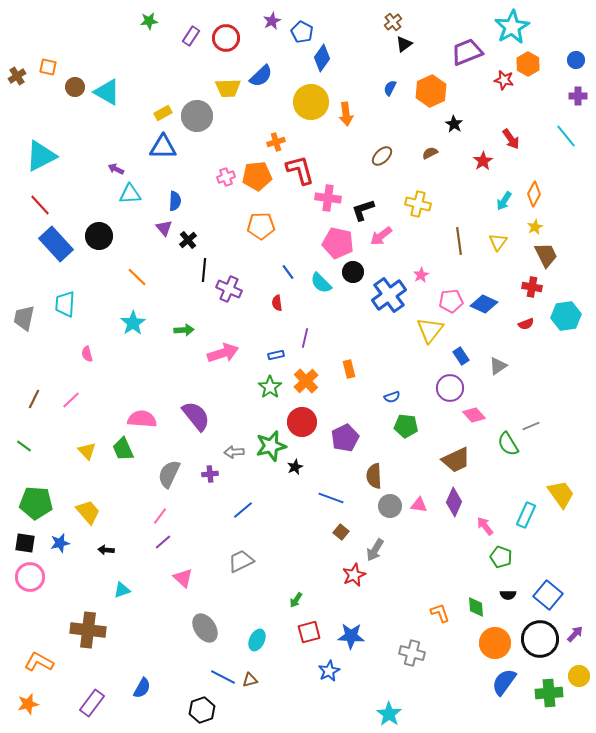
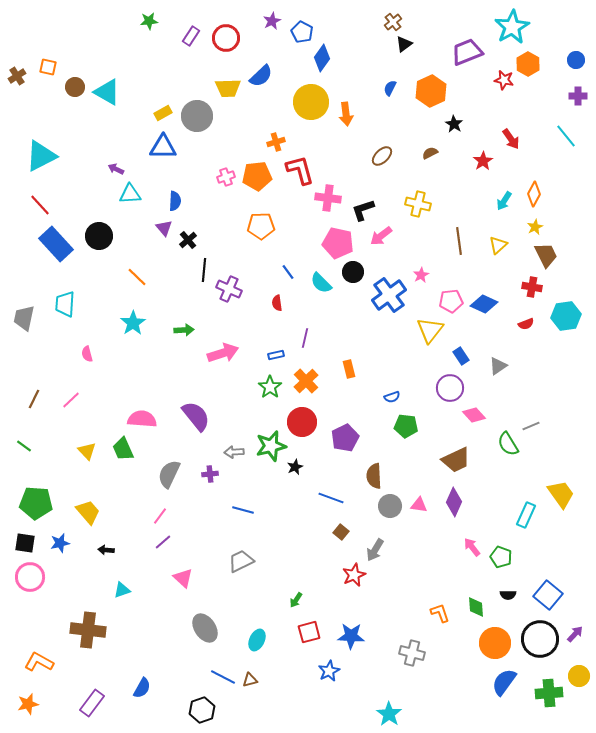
yellow triangle at (498, 242): moved 3 px down; rotated 12 degrees clockwise
blue line at (243, 510): rotated 55 degrees clockwise
pink arrow at (485, 526): moved 13 px left, 21 px down
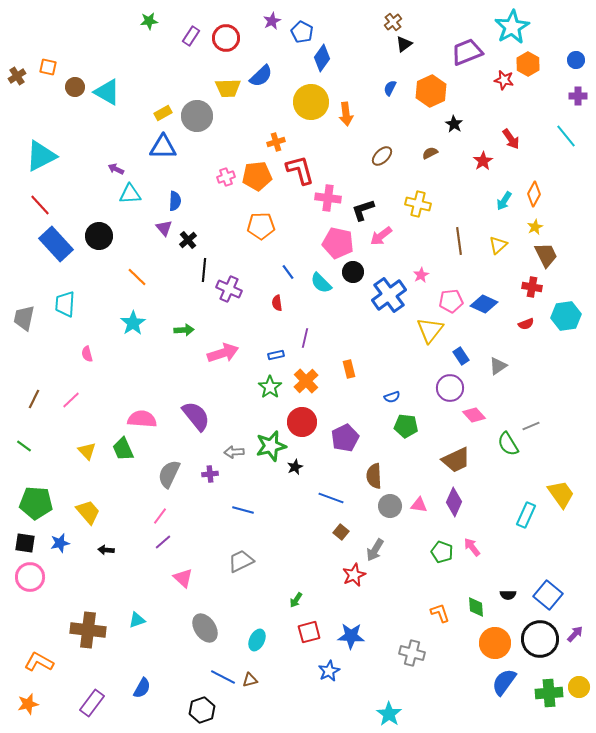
green pentagon at (501, 557): moved 59 px left, 5 px up
cyan triangle at (122, 590): moved 15 px right, 30 px down
yellow circle at (579, 676): moved 11 px down
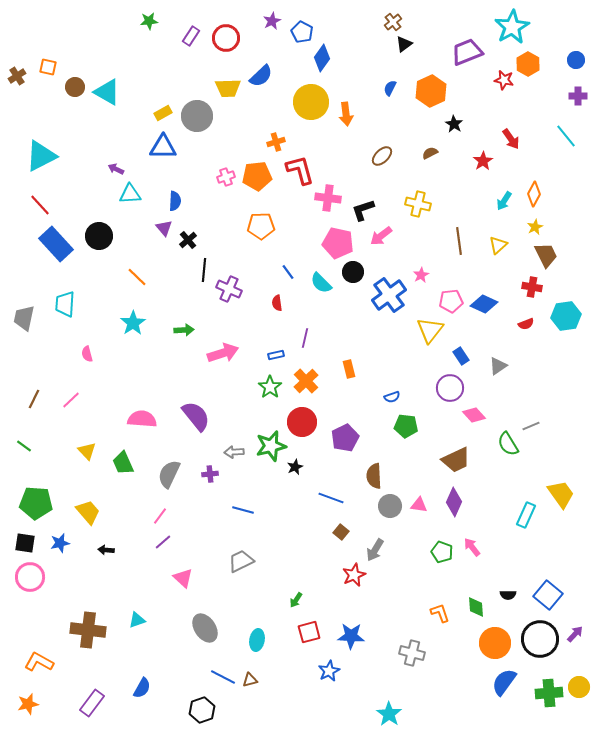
green trapezoid at (123, 449): moved 14 px down
cyan ellipse at (257, 640): rotated 15 degrees counterclockwise
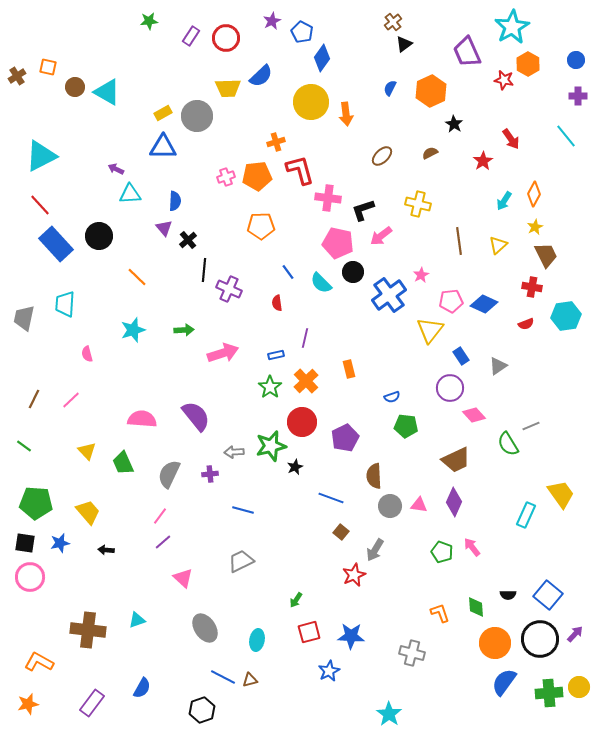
purple trapezoid at (467, 52): rotated 92 degrees counterclockwise
cyan star at (133, 323): moved 7 px down; rotated 15 degrees clockwise
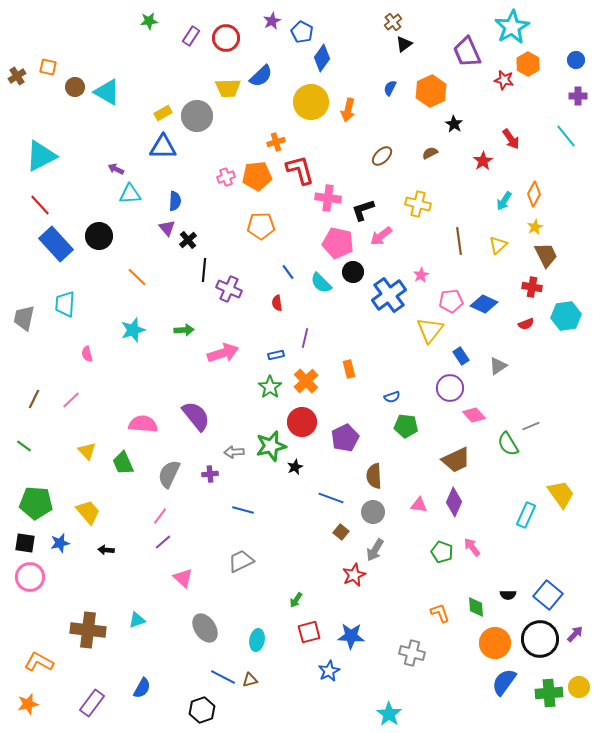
orange arrow at (346, 114): moved 2 px right, 4 px up; rotated 20 degrees clockwise
purple triangle at (164, 228): moved 3 px right
pink semicircle at (142, 419): moved 1 px right, 5 px down
gray circle at (390, 506): moved 17 px left, 6 px down
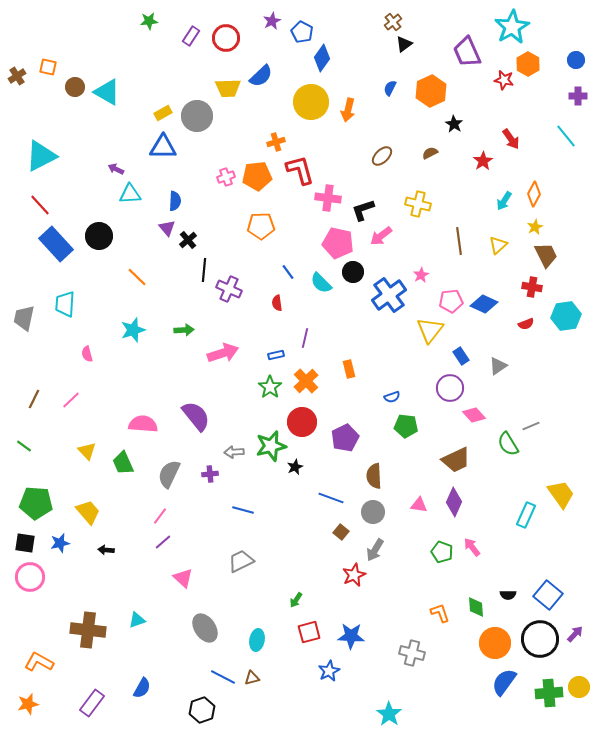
brown triangle at (250, 680): moved 2 px right, 2 px up
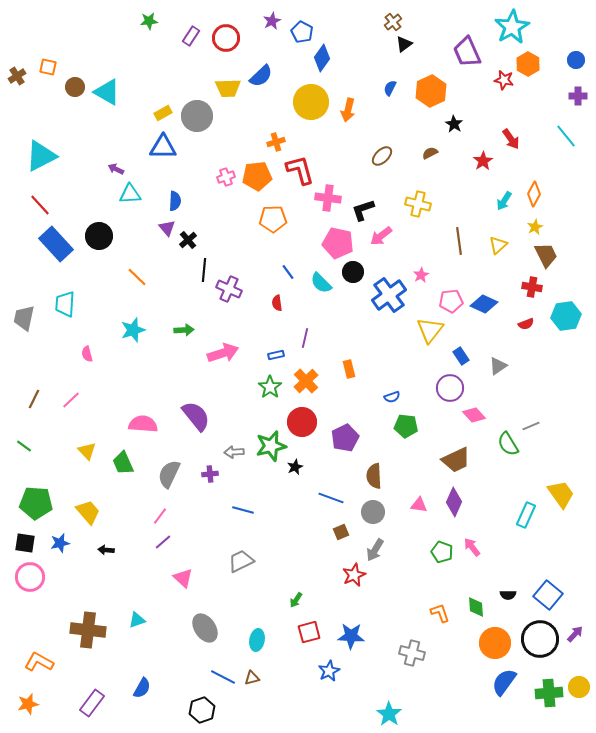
orange pentagon at (261, 226): moved 12 px right, 7 px up
brown square at (341, 532): rotated 28 degrees clockwise
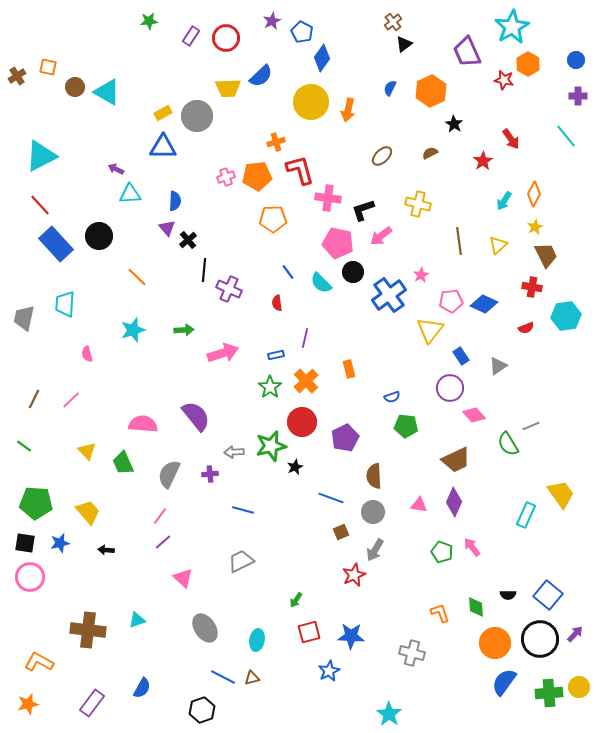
red semicircle at (526, 324): moved 4 px down
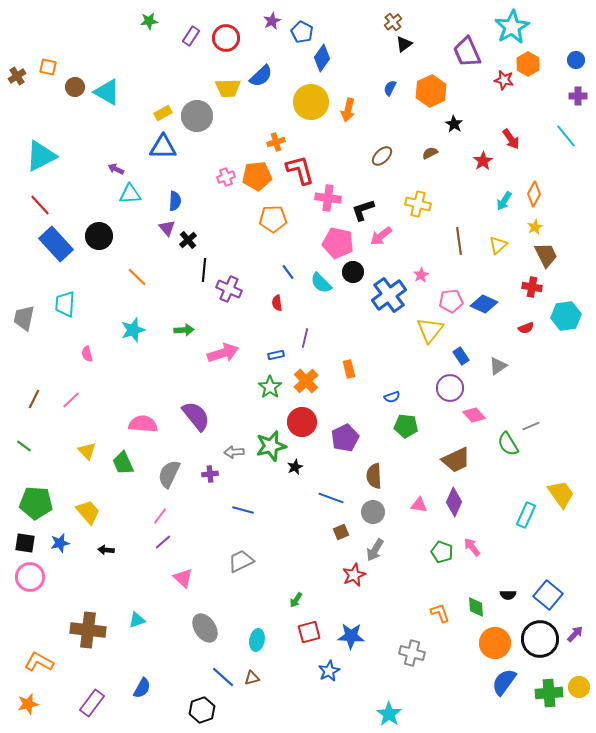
blue line at (223, 677): rotated 15 degrees clockwise
